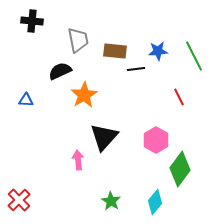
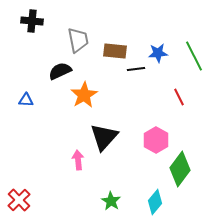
blue star: moved 2 px down
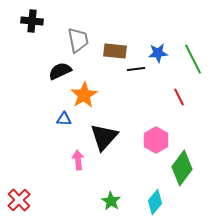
green line: moved 1 px left, 3 px down
blue triangle: moved 38 px right, 19 px down
green diamond: moved 2 px right, 1 px up
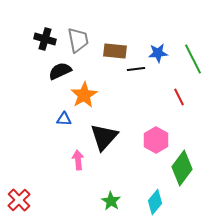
black cross: moved 13 px right, 18 px down; rotated 10 degrees clockwise
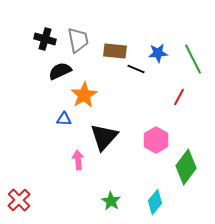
black line: rotated 30 degrees clockwise
red line: rotated 54 degrees clockwise
green diamond: moved 4 px right, 1 px up
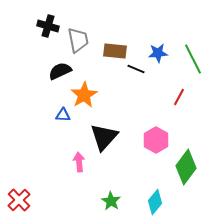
black cross: moved 3 px right, 13 px up
blue triangle: moved 1 px left, 4 px up
pink arrow: moved 1 px right, 2 px down
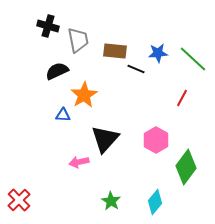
green line: rotated 20 degrees counterclockwise
black semicircle: moved 3 px left
red line: moved 3 px right, 1 px down
black triangle: moved 1 px right, 2 px down
pink arrow: rotated 96 degrees counterclockwise
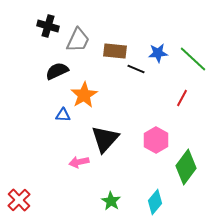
gray trapezoid: rotated 36 degrees clockwise
